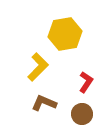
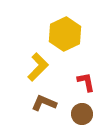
yellow hexagon: rotated 16 degrees counterclockwise
red L-shape: rotated 45 degrees counterclockwise
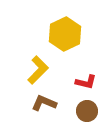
yellow L-shape: moved 3 px down
red L-shape: rotated 115 degrees clockwise
brown circle: moved 5 px right, 3 px up
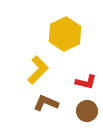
brown L-shape: moved 2 px right
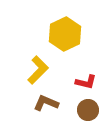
brown circle: moved 1 px right, 1 px up
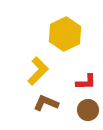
yellow L-shape: moved 1 px down
red L-shape: rotated 15 degrees counterclockwise
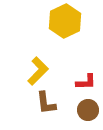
yellow hexagon: moved 13 px up
brown L-shape: rotated 120 degrees counterclockwise
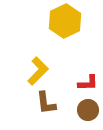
red L-shape: moved 2 px right, 1 px down
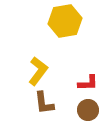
yellow hexagon: rotated 16 degrees clockwise
yellow L-shape: rotated 8 degrees counterclockwise
brown L-shape: moved 2 px left
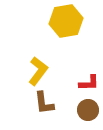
yellow hexagon: moved 1 px right
red L-shape: moved 1 px right
